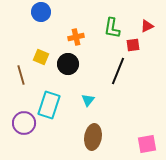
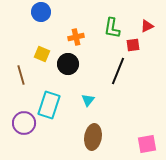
yellow square: moved 1 px right, 3 px up
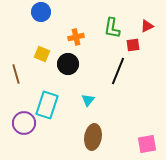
brown line: moved 5 px left, 1 px up
cyan rectangle: moved 2 px left
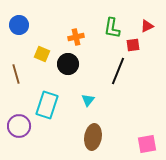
blue circle: moved 22 px left, 13 px down
purple circle: moved 5 px left, 3 px down
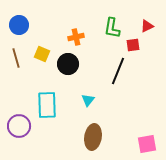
brown line: moved 16 px up
cyan rectangle: rotated 20 degrees counterclockwise
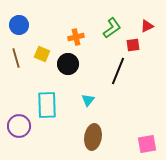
green L-shape: rotated 135 degrees counterclockwise
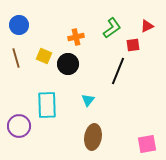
yellow square: moved 2 px right, 2 px down
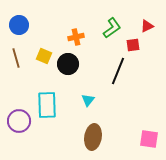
purple circle: moved 5 px up
pink square: moved 2 px right, 5 px up; rotated 18 degrees clockwise
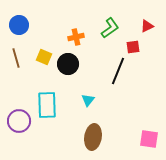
green L-shape: moved 2 px left
red square: moved 2 px down
yellow square: moved 1 px down
